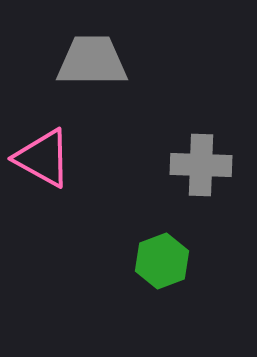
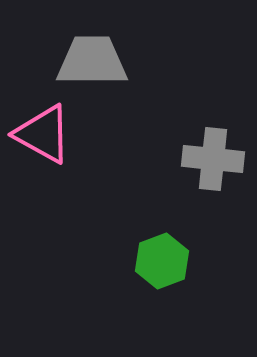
pink triangle: moved 24 px up
gray cross: moved 12 px right, 6 px up; rotated 4 degrees clockwise
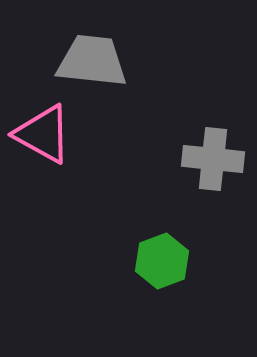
gray trapezoid: rotated 6 degrees clockwise
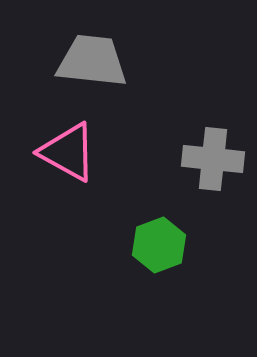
pink triangle: moved 25 px right, 18 px down
green hexagon: moved 3 px left, 16 px up
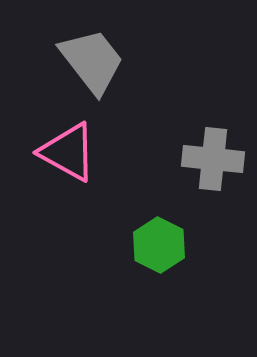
gray trapezoid: rotated 46 degrees clockwise
green hexagon: rotated 12 degrees counterclockwise
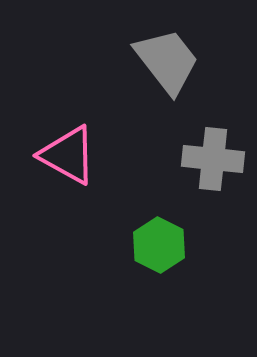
gray trapezoid: moved 75 px right
pink triangle: moved 3 px down
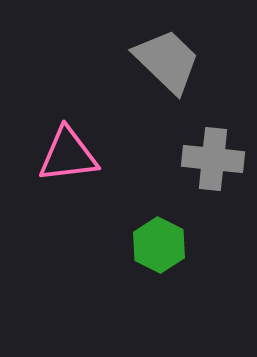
gray trapezoid: rotated 8 degrees counterclockwise
pink triangle: rotated 36 degrees counterclockwise
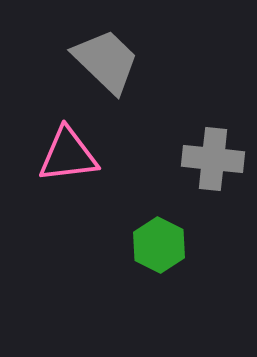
gray trapezoid: moved 61 px left
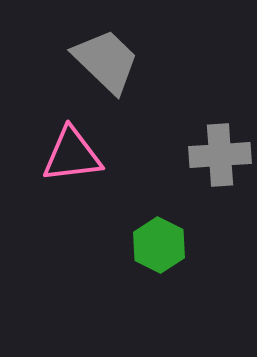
pink triangle: moved 4 px right
gray cross: moved 7 px right, 4 px up; rotated 10 degrees counterclockwise
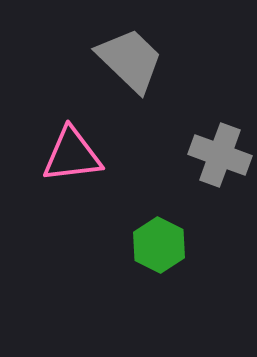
gray trapezoid: moved 24 px right, 1 px up
gray cross: rotated 24 degrees clockwise
